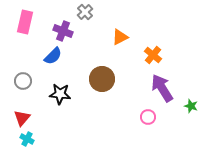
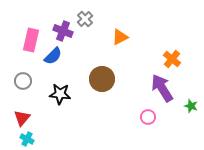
gray cross: moved 7 px down
pink rectangle: moved 6 px right, 18 px down
orange cross: moved 19 px right, 4 px down
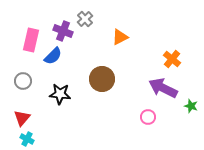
purple arrow: moved 1 px right; rotated 32 degrees counterclockwise
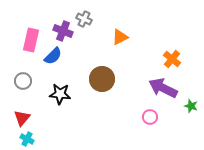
gray cross: moved 1 px left; rotated 21 degrees counterclockwise
pink circle: moved 2 px right
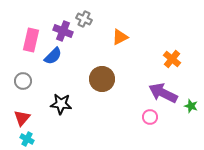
purple arrow: moved 5 px down
black star: moved 1 px right, 10 px down
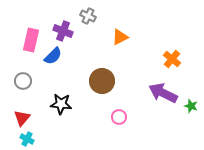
gray cross: moved 4 px right, 3 px up
brown circle: moved 2 px down
pink circle: moved 31 px left
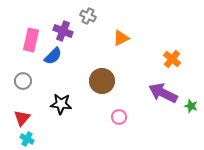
orange triangle: moved 1 px right, 1 px down
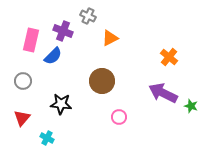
orange triangle: moved 11 px left
orange cross: moved 3 px left, 2 px up
cyan cross: moved 20 px right, 1 px up
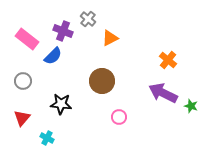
gray cross: moved 3 px down; rotated 14 degrees clockwise
pink rectangle: moved 4 px left, 1 px up; rotated 65 degrees counterclockwise
orange cross: moved 1 px left, 3 px down
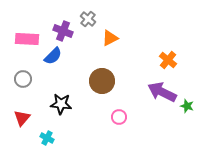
pink rectangle: rotated 35 degrees counterclockwise
gray circle: moved 2 px up
purple arrow: moved 1 px left, 1 px up
green star: moved 4 px left
